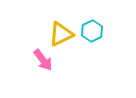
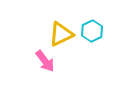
pink arrow: moved 2 px right, 1 px down
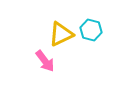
cyan hexagon: moved 1 px left, 1 px up; rotated 20 degrees counterclockwise
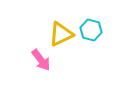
pink arrow: moved 4 px left, 1 px up
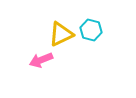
pink arrow: rotated 105 degrees clockwise
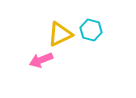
yellow triangle: moved 1 px left
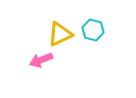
cyan hexagon: moved 2 px right
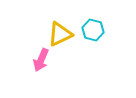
pink arrow: rotated 45 degrees counterclockwise
